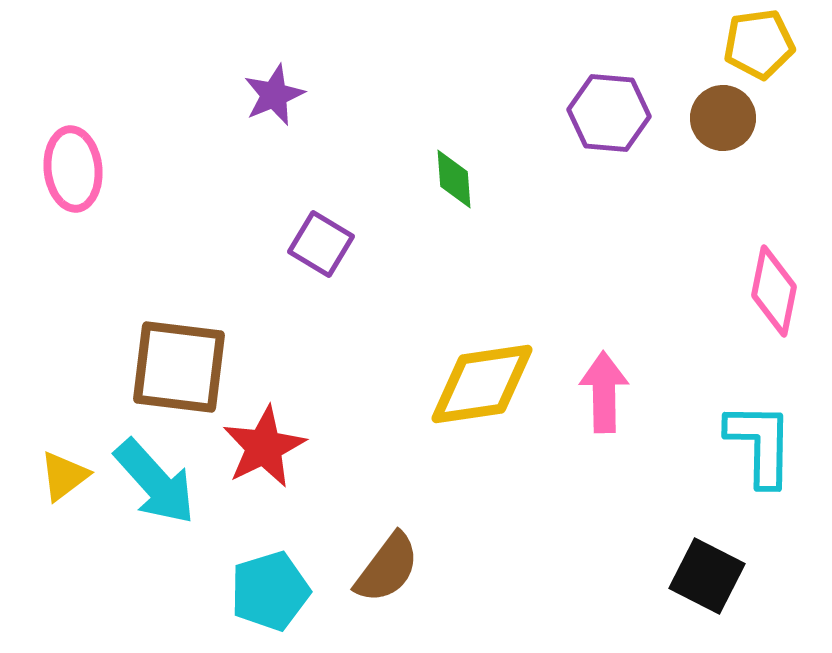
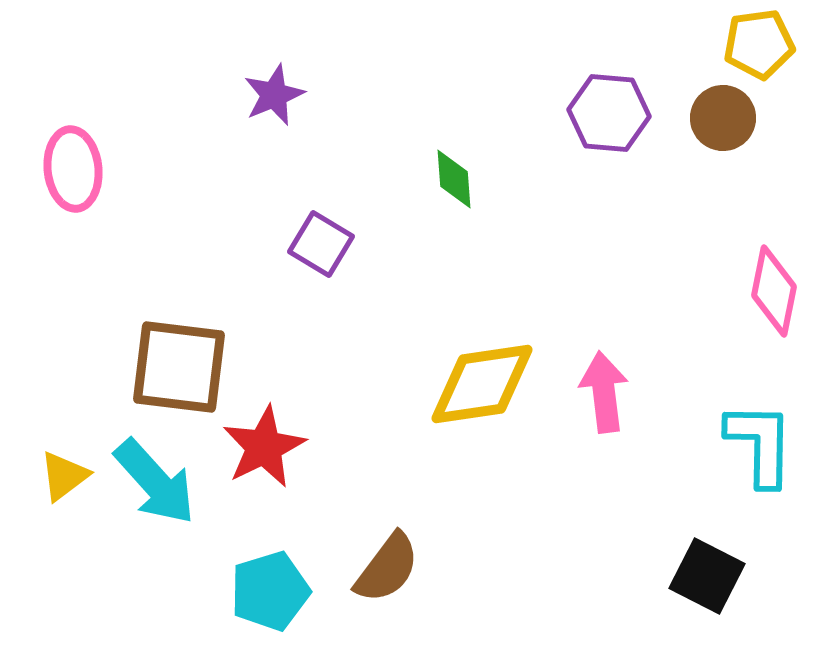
pink arrow: rotated 6 degrees counterclockwise
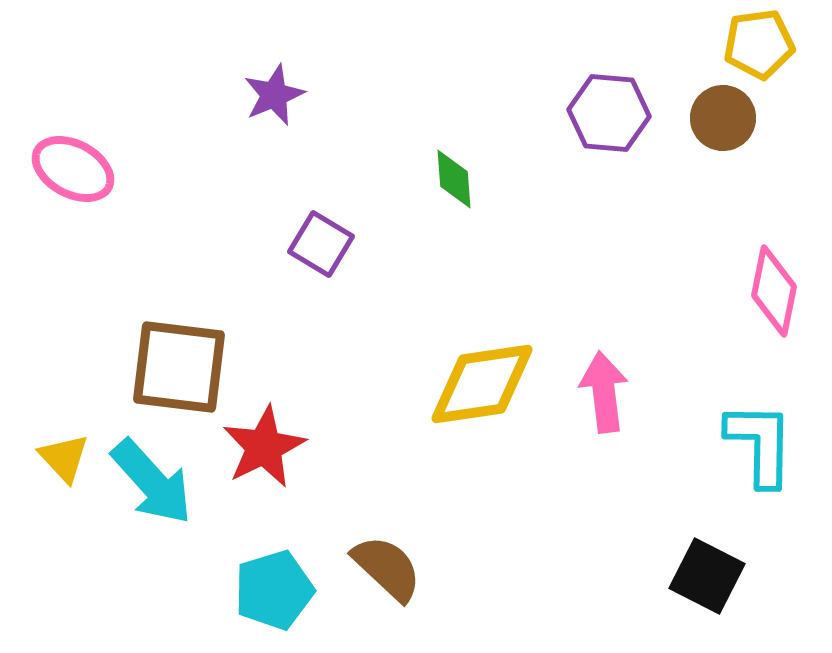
pink ellipse: rotated 56 degrees counterclockwise
yellow triangle: moved 18 px up; rotated 36 degrees counterclockwise
cyan arrow: moved 3 px left
brown semicircle: rotated 84 degrees counterclockwise
cyan pentagon: moved 4 px right, 1 px up
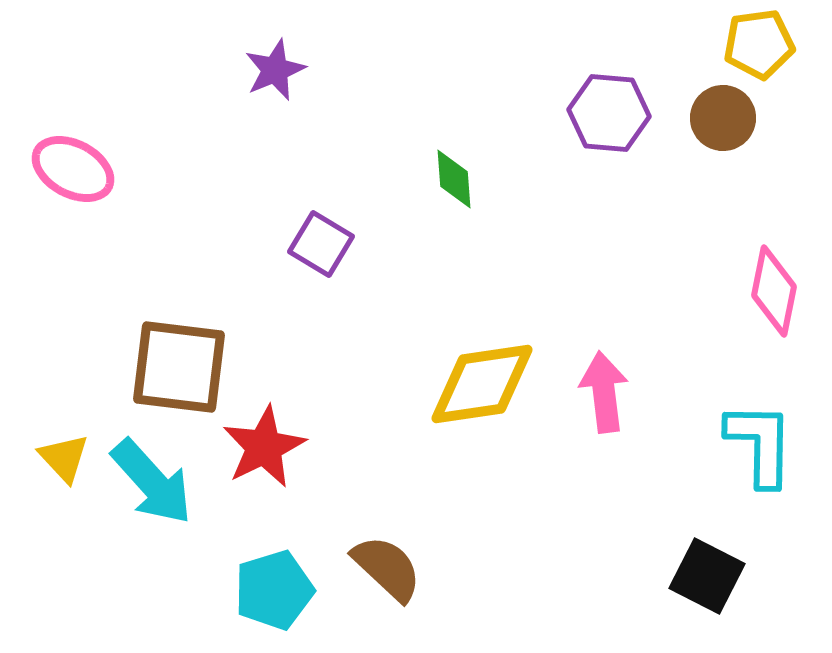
purple star: moved 1 px right, 25 px up
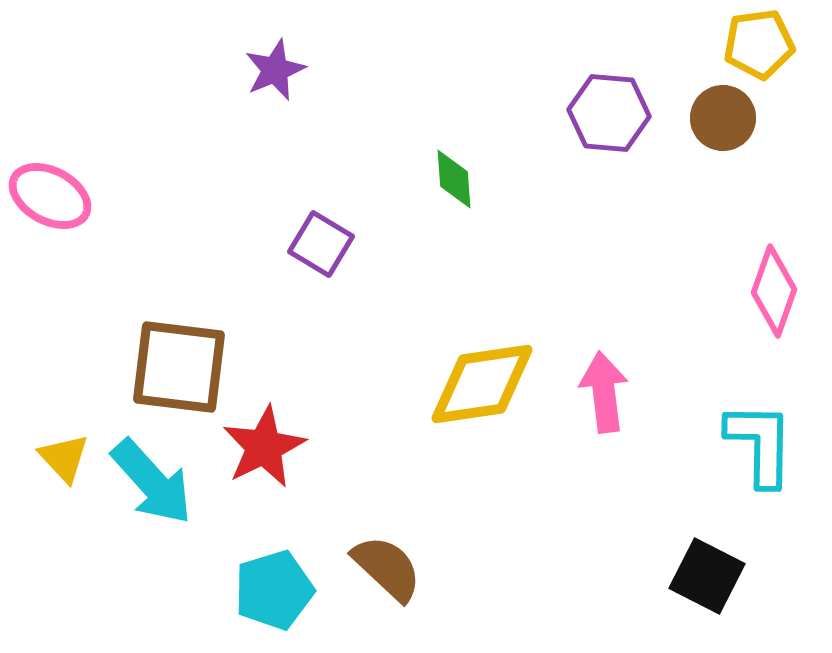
pink ellipse: moved 23 px left, 27 px down
pink diamond: rotated 8 degrees clockwise
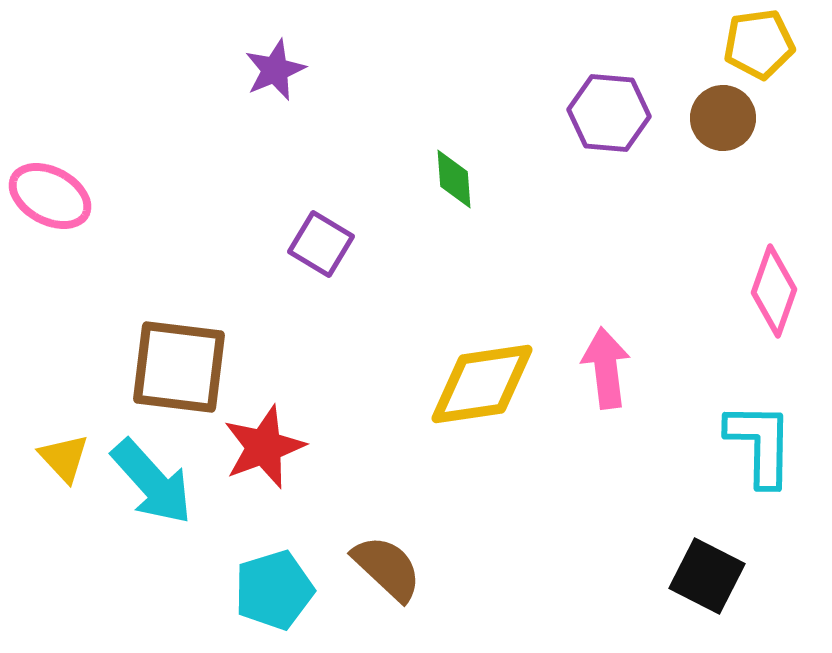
pink arrow: moved 2 px right, 24 px up
red star: rotated 6 degrees clockwise
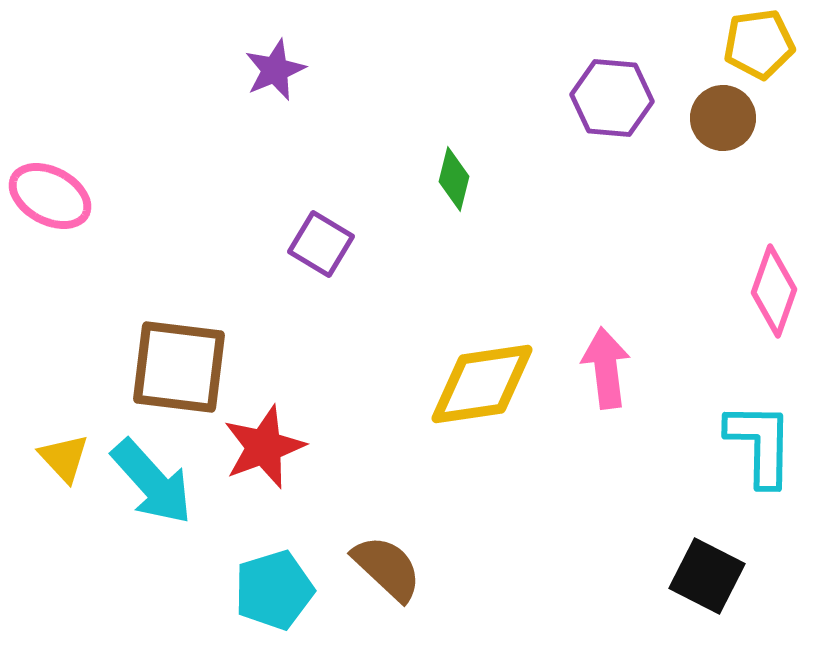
purple hexagon: moved 3 px right, 15 px up
green diamond: rotated 18 degrees clockwise
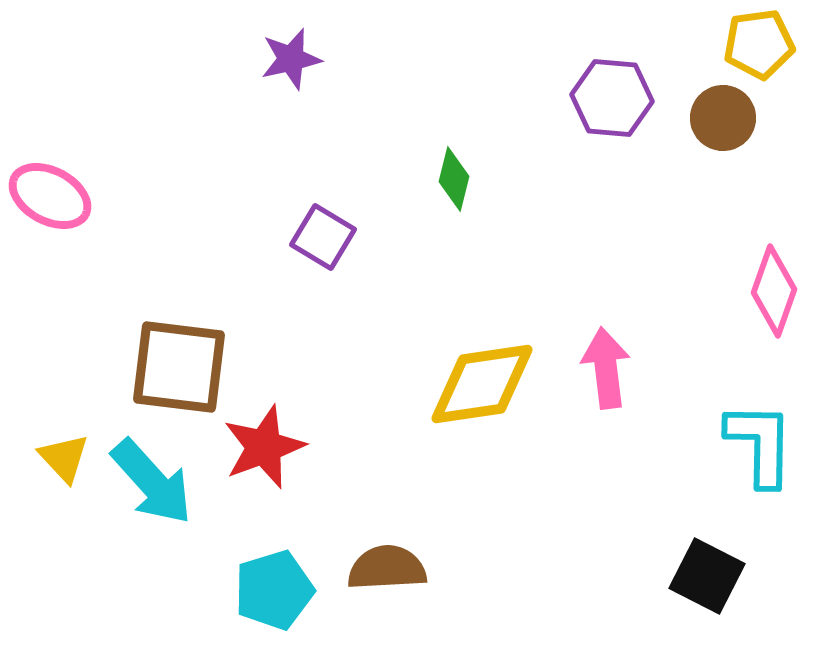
purple star: moved 16 px right, 11 px up; rotated 10 degrees clockwise
purple square: moved 2 px right, 7 px up
brown semicircle: rotated 46 degrees counterclockwise
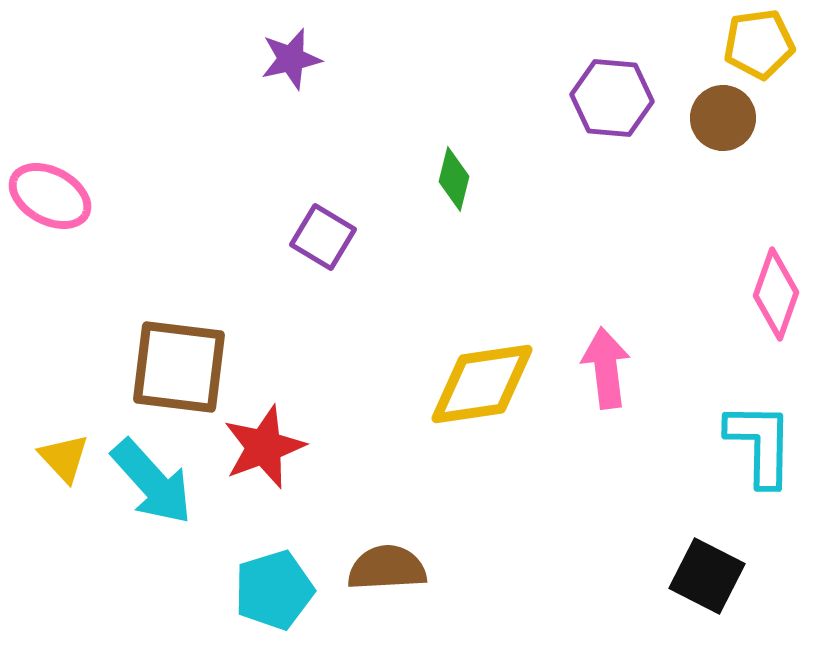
pink diamond: moved 2 px right, 3 px down
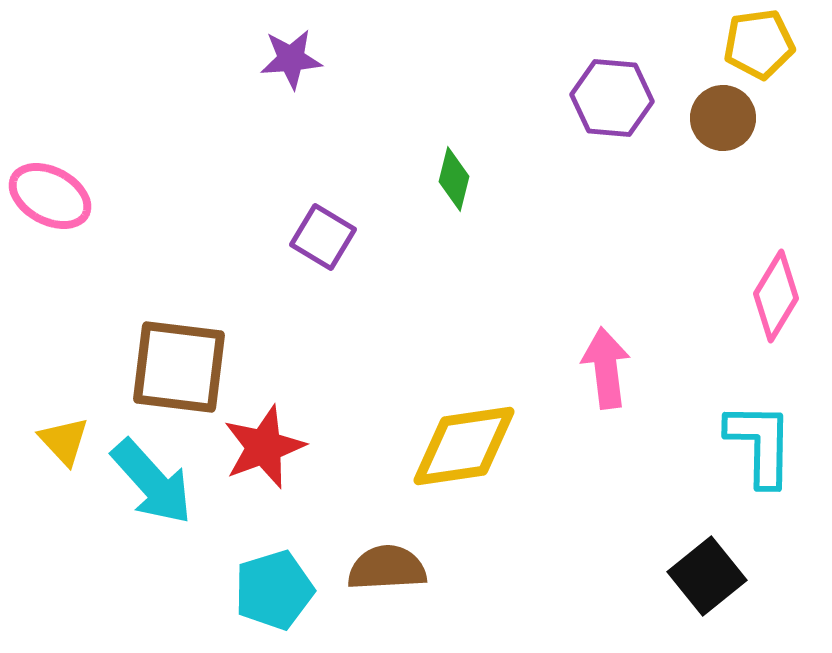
purple star: rotated 8 degrees clockwise
pink diamond: moved 2 px down; rotated 12 degrees clockwise
yellow diamond: moved 18 px left, 62 px down
yellow triangle: moved 17 px up
black square: rotated 24 degrees clockwise
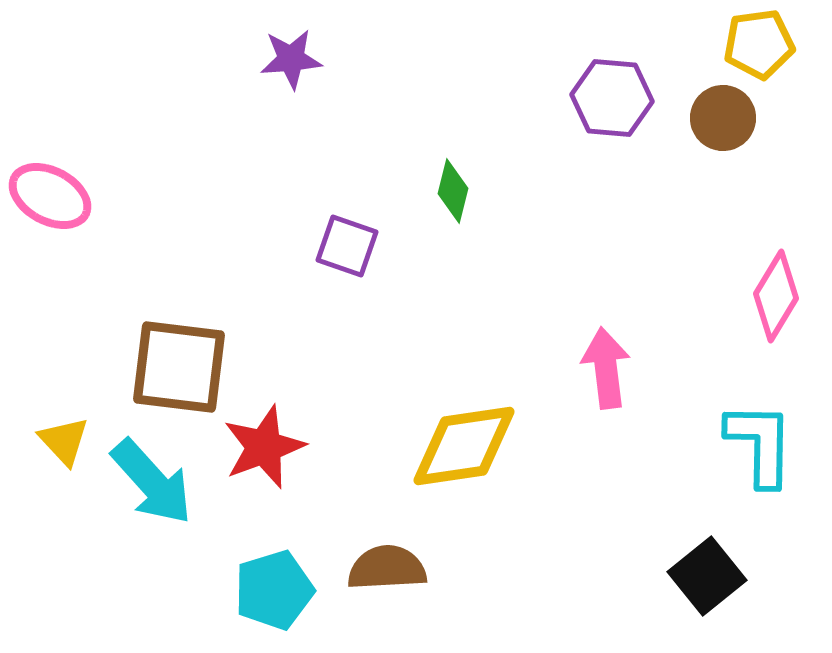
green diamond: moved 1 px left, 12 px down
purple square: moved 24 px right, 9 px down; rotated 12 degrees counterclockwise
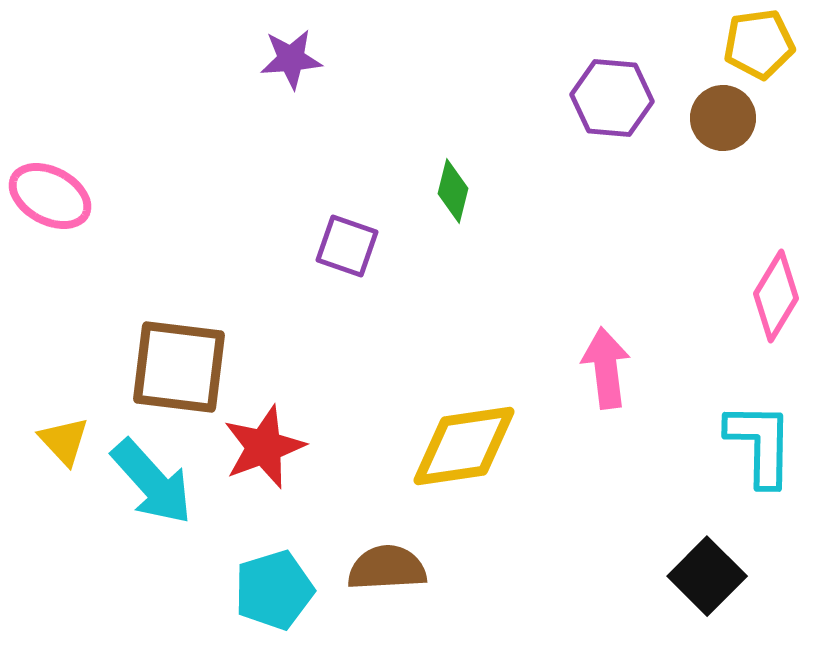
black square: rotated 6 degrees counterclockwise
